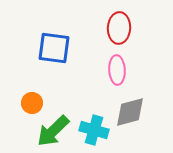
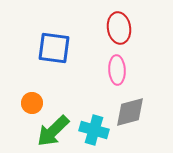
red ellipse: rotated 12 degrees counterclockwise
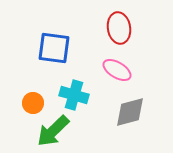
pink ellipse: rotated 56 degrees counterclockwise
orange circle: moved 1 px right
cyan cross: moved 20 px left, 35 px up
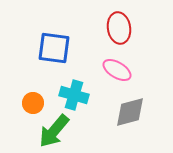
green arrow: moved 1 px right; rotated 6 degrees counterclockwise
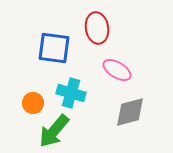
red ellipse: moved 22 px left
cyan cross: moved 3 px left, 2 px up
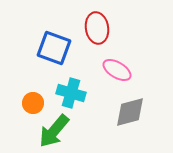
blue square: rotated 12 degrees clockwise
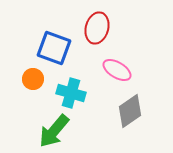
red ellipse: rotated 24 degrees clockwise
orange circle: moved 24 px up
gray diamond: moved 1 px up; rotated 20 degrees counterclockwise
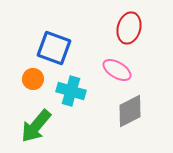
red ellipse: moved 32 px right
cyan cross: moved 2 px up
gray diamond: rotated 8 degrees clockwise
green arrow: moved 18 px left, 5 px up
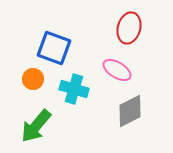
cyan cross: moved 3 px right, 2 px up
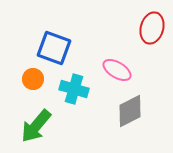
red ellipse: moved 23 px right
